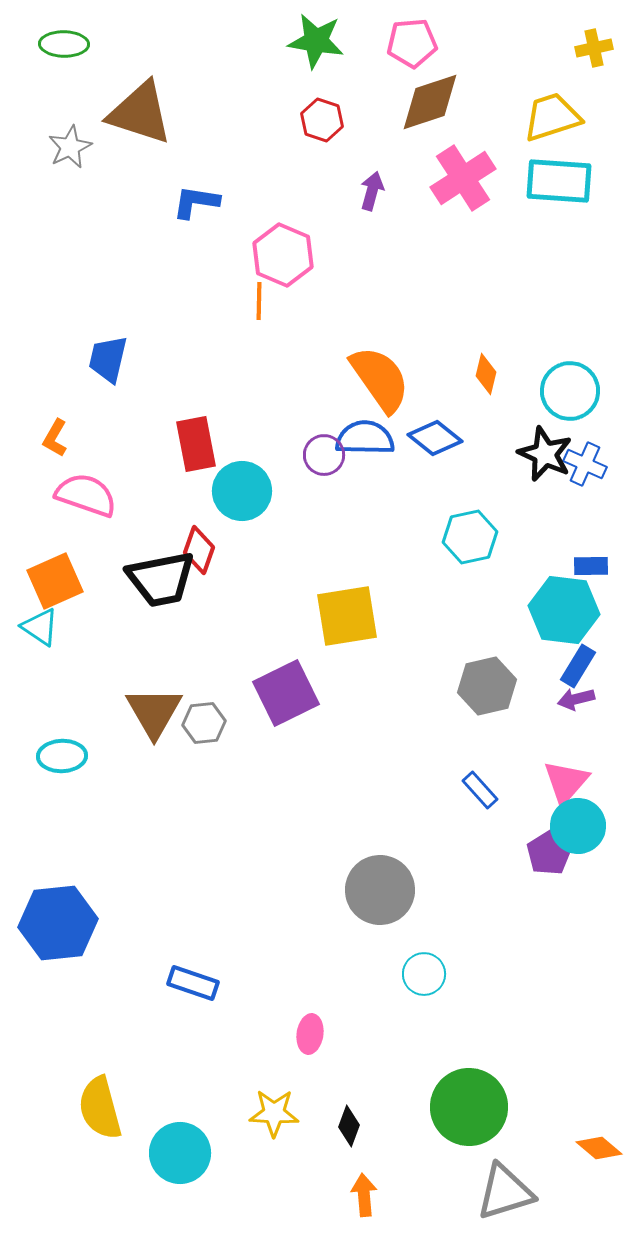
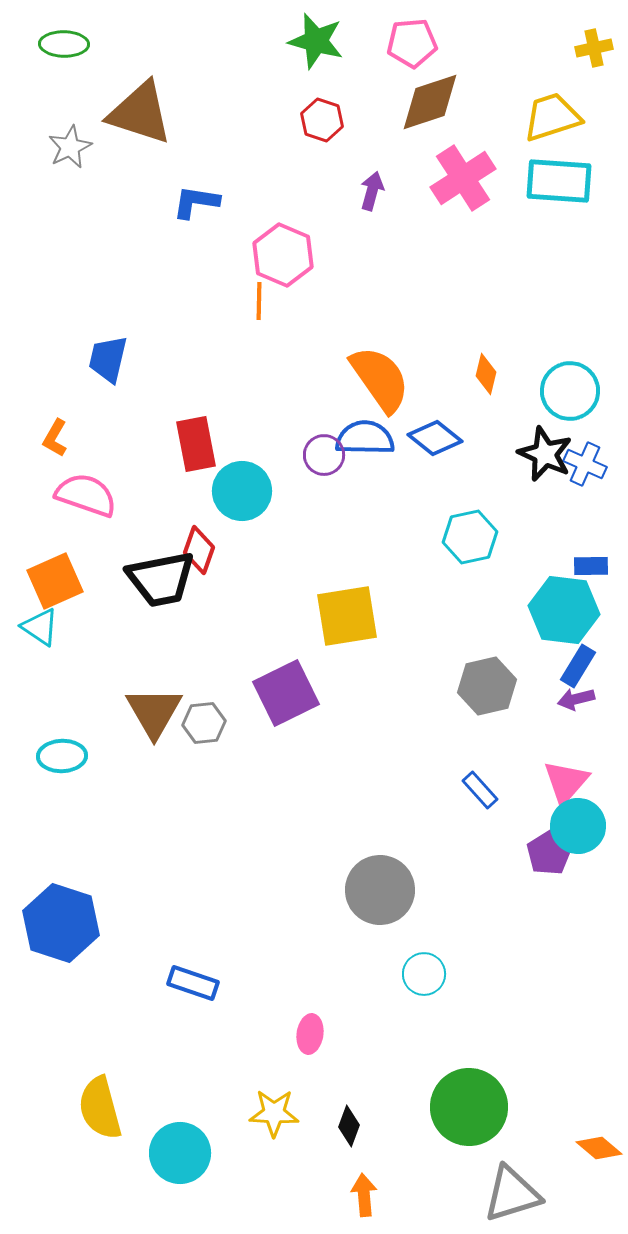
green star at (316, 41): rotated 6 degrees clockwise
blue hexagon at (58, 923): moved 3 px right; rotated 24 degrees clockwise
gray triangle at (505, 1192): moved 7 px right, 2 px down
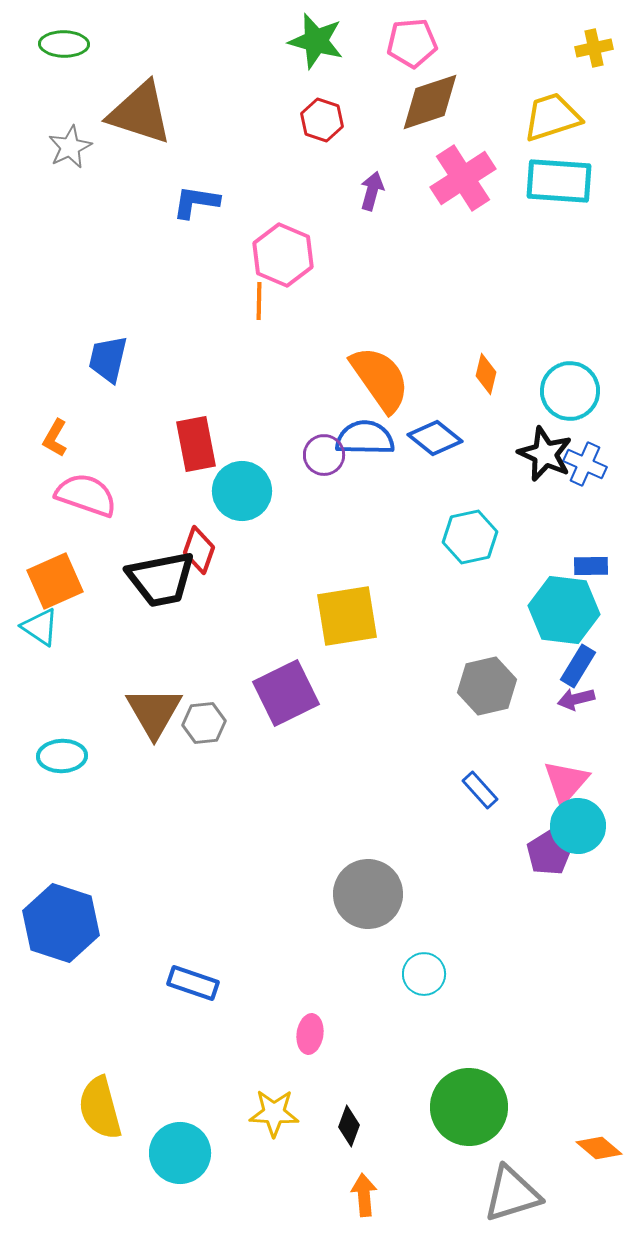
gray circle at (380, 890): moved 12 px left, 4 px down
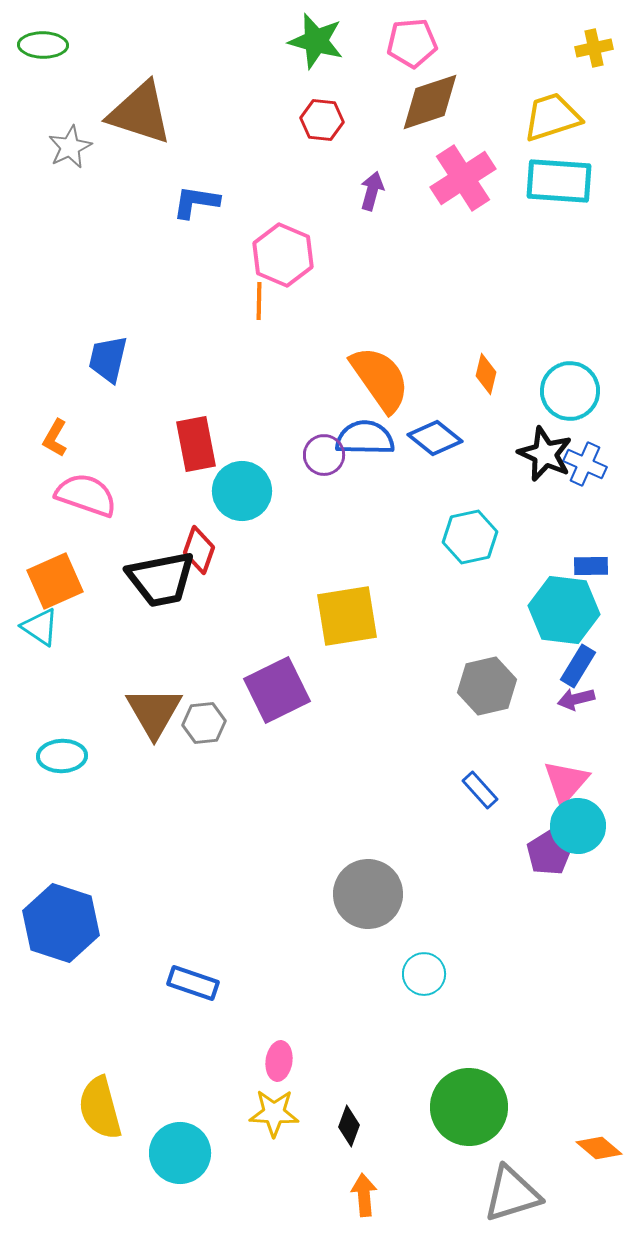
green ellipse at (64, 44): moved 21 px left, 1 px down
red hexagon at (322, 120): rotated 12 degrees counterclockwise
purple square at (286, 693): moved 9 px left, 3 px up
pink ellipse at (310, 1034): moved 31 px left, 27 px down
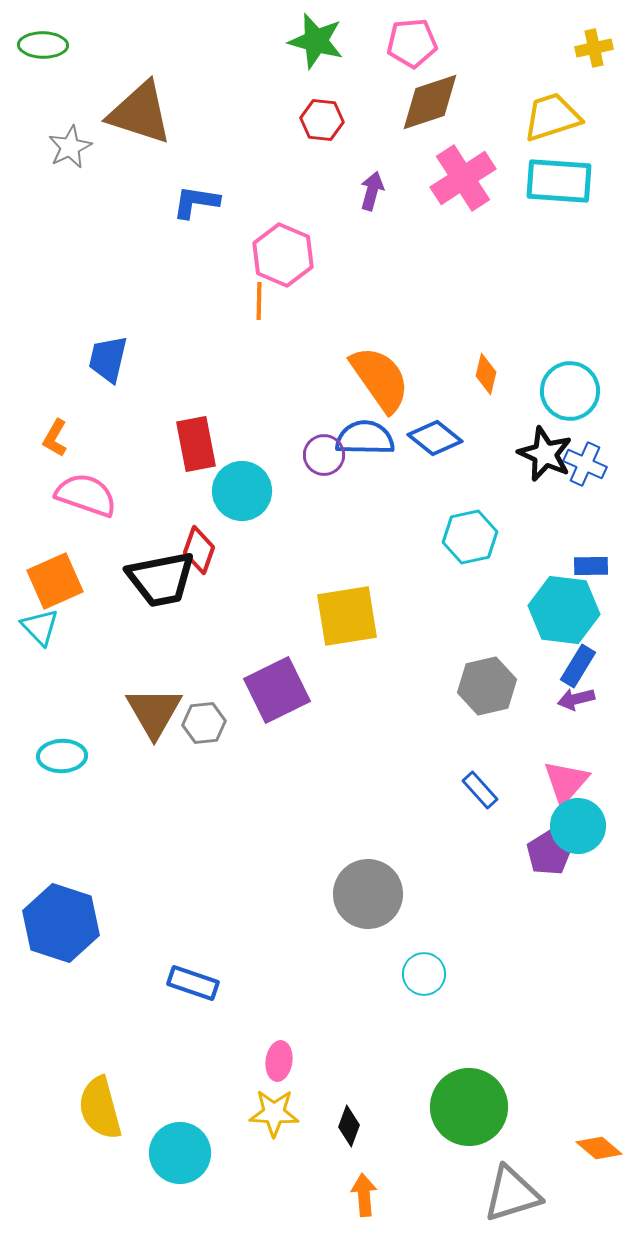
cyan triangle at (40, 627): rotated 12 degrees clockwise
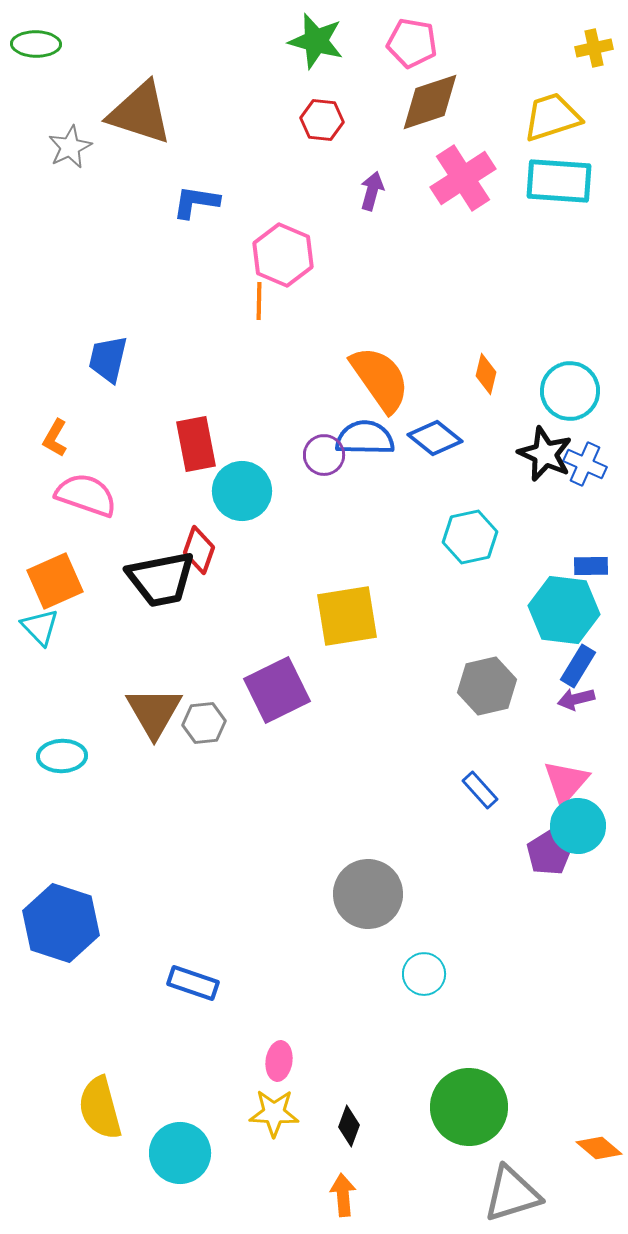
pink pentagon at (412, 43): rotated 15 degrees clockwise
green ellipse at (43, 45): moved 7 px left, 1 px up
orange arrow at (364, 1195): moved 21 px left
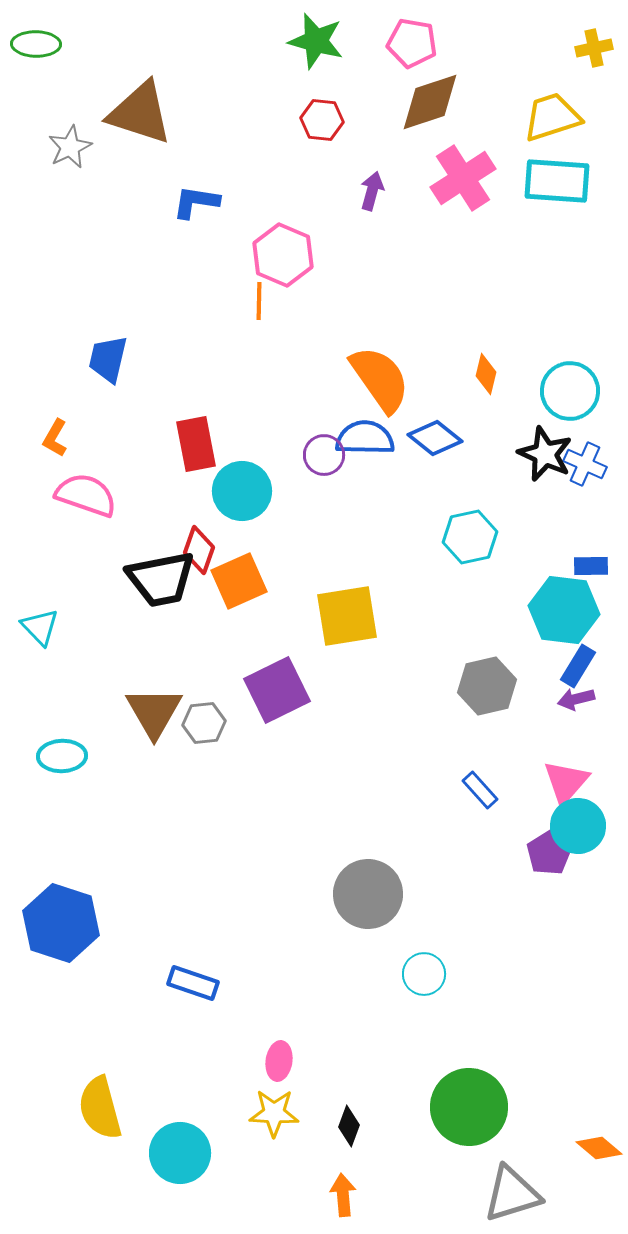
cyan rectangle at (559, 181): moved 2 px left
orange square at (55, 581): moved 184 px right
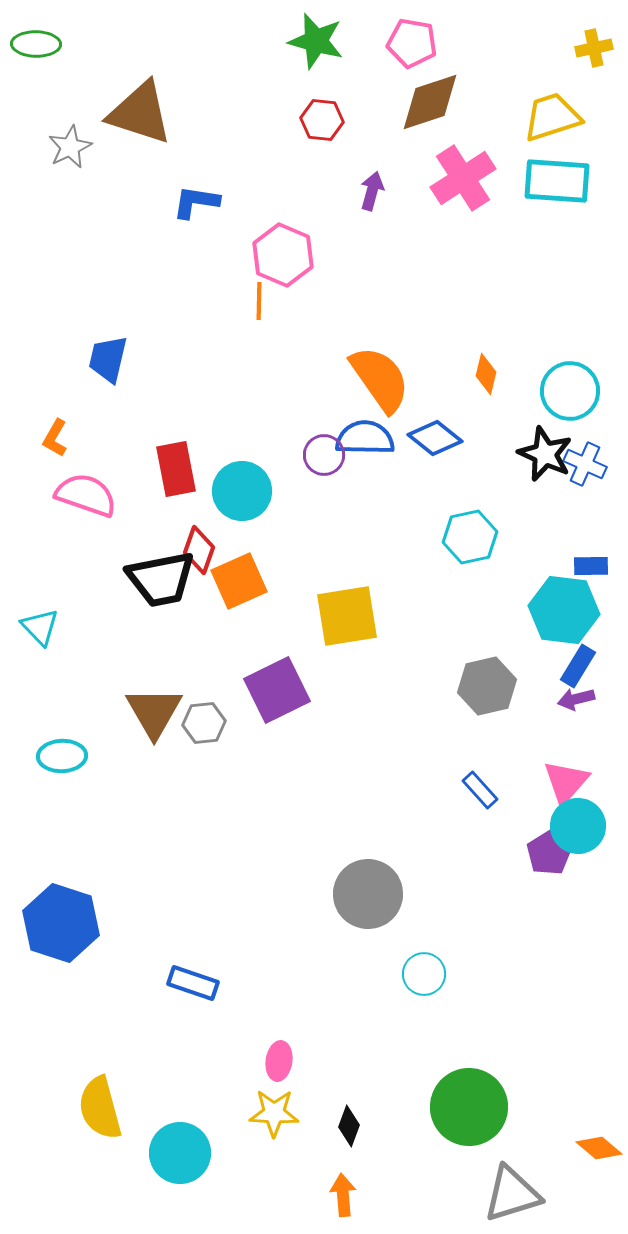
red rectangle at (196, 444): moved 20 px left, 25 px down
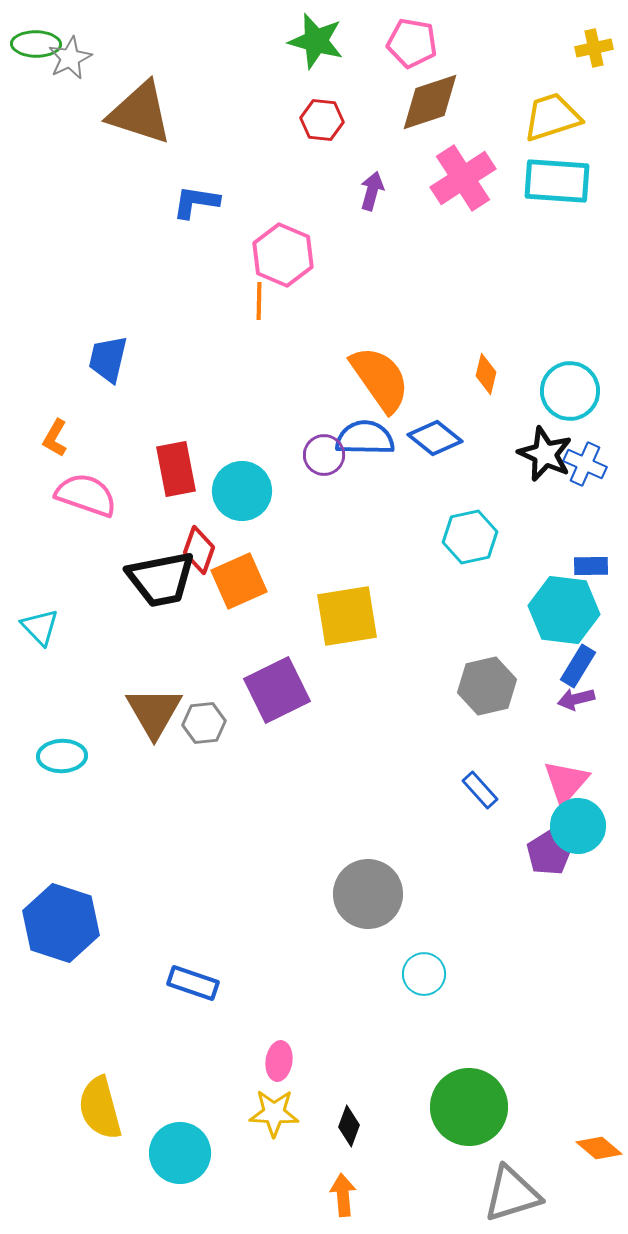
gray star at (70, 147): moved 89 px up
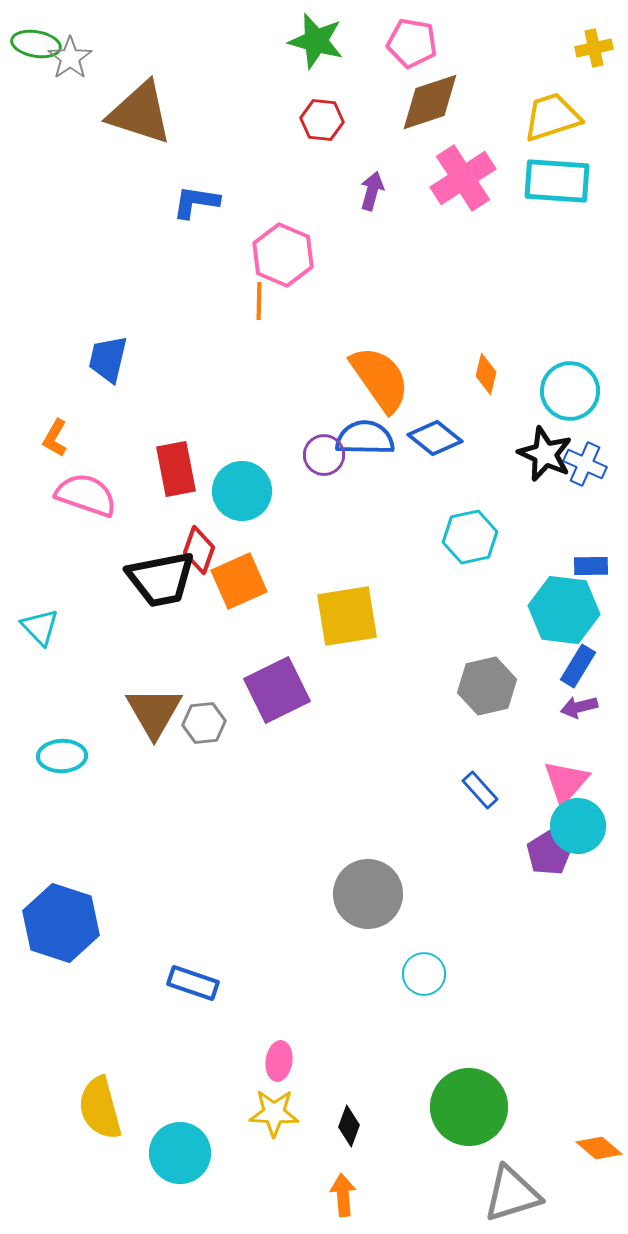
green ellipse at (36, 44): rotated 9 degrees clockwise
gray star at (70, 58): rotated 9 degrees counterclockwise
purple arrow at (576, 699): moved 3 px right, 8 px down
